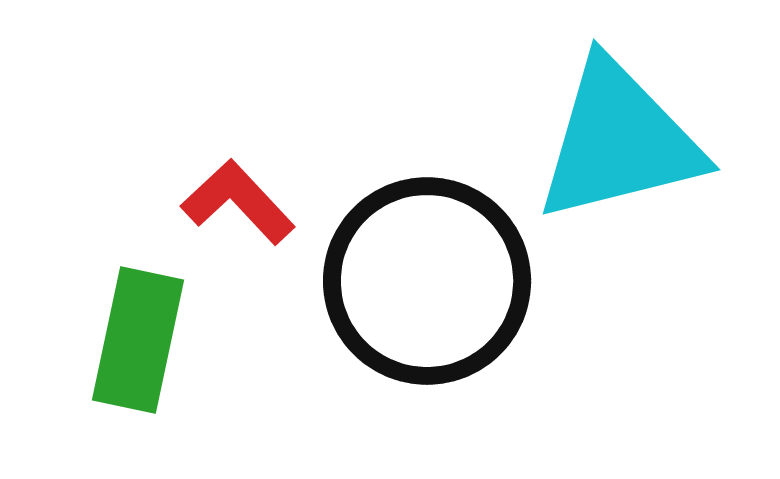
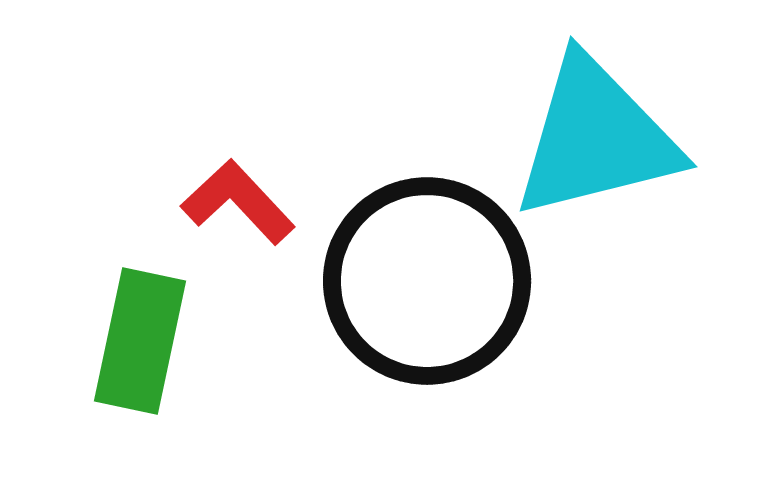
cyan triangle: moved 23 px left, 3 px up
green rectangle: moved 2 px right, 1 px down
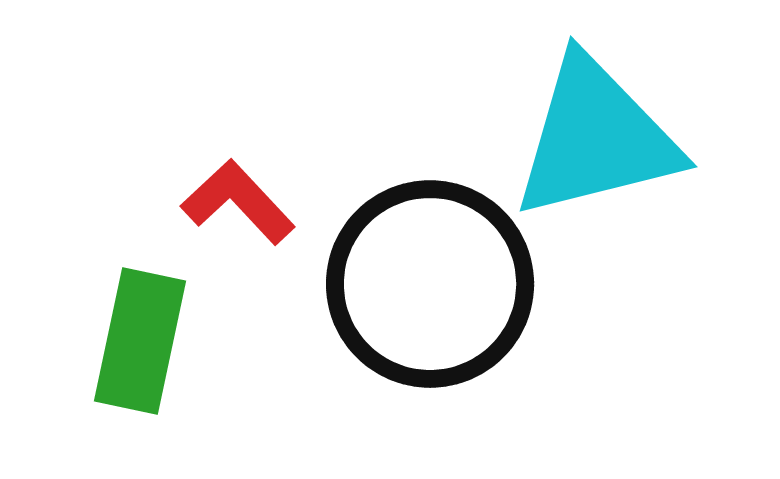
black circle: moved 3 px right, 3 px down
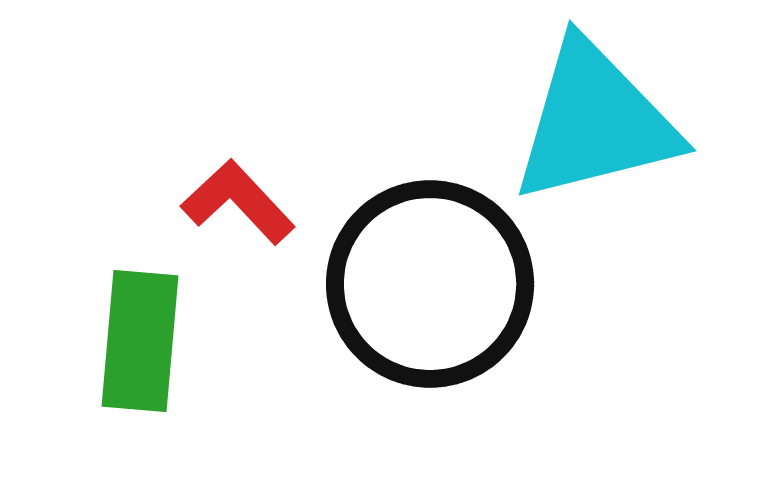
cyan triangle: moved 1 px left, 16 px up
green rectangle: rotated 7 degrees counterclockwise
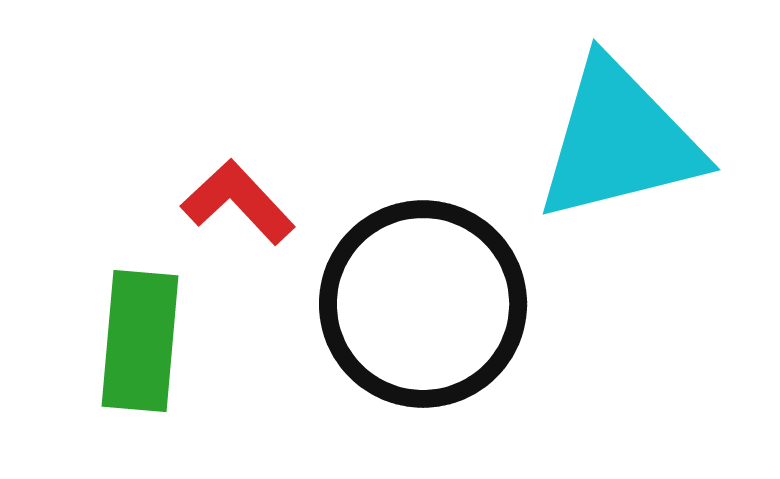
cyan triangle: moved 24 px right, 19 px down
black circle: moved 7 px left, 20 px down
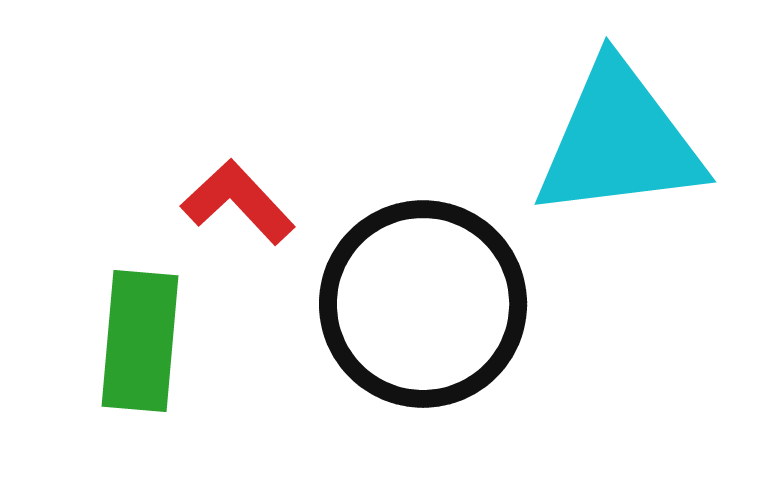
cyan triangle: rotated 7 degrees clockwise
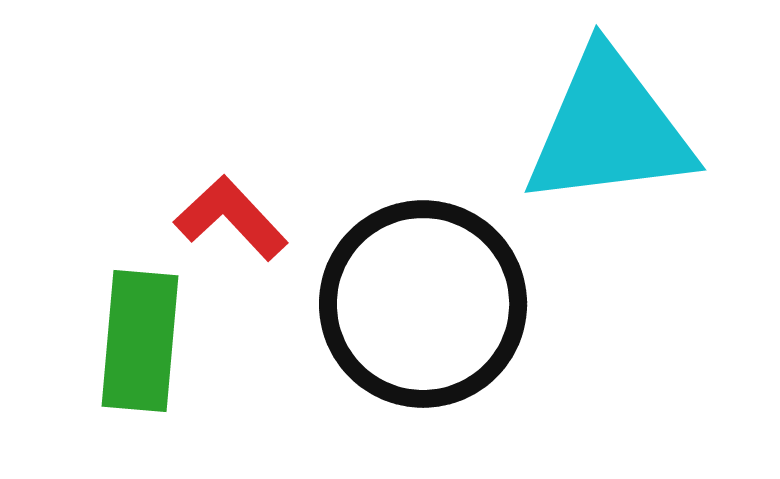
cyan triangle: moved 10 px left, 12 px up
red L-shape: moved 7 px left, 16 px down
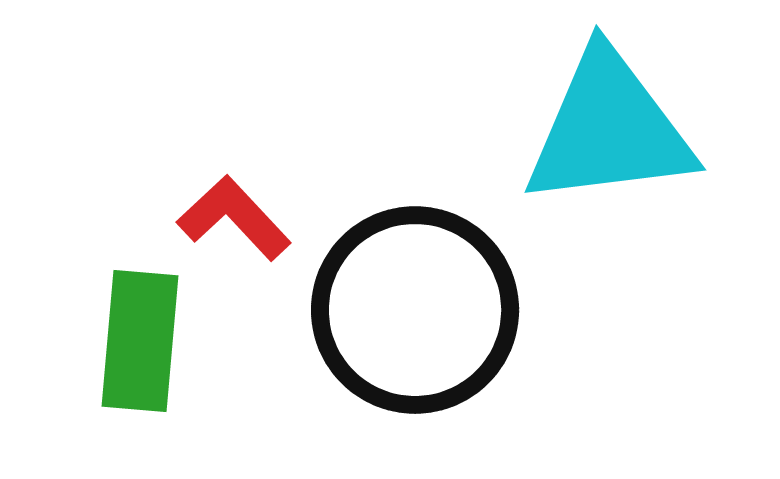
red L-shape: moved 3 px right
black circle: moved 8 px left, 6 px down
